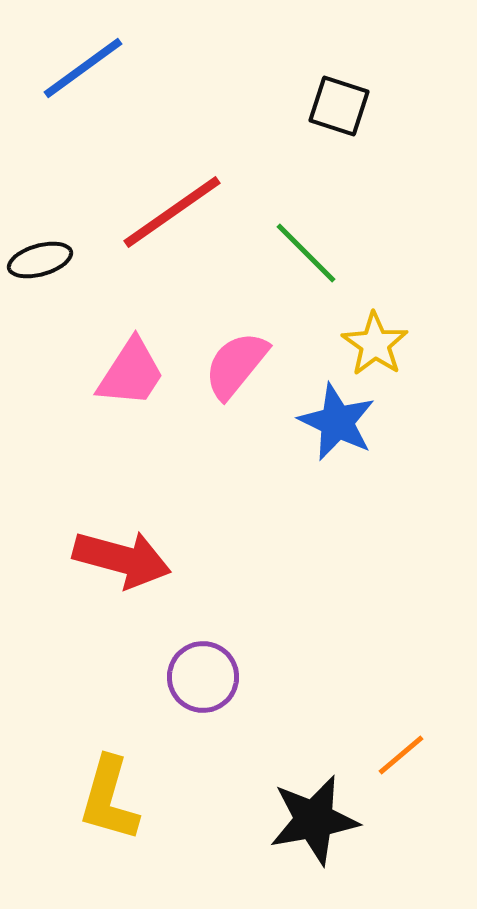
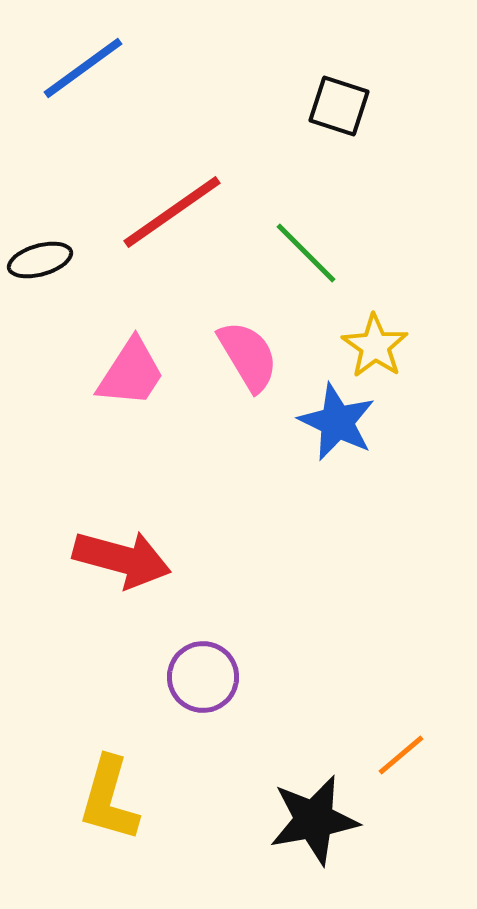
yellow star: moved 2 px down
pink semicircle: moved 12 px right, 9 px up; rotated 110 degrees clockwise
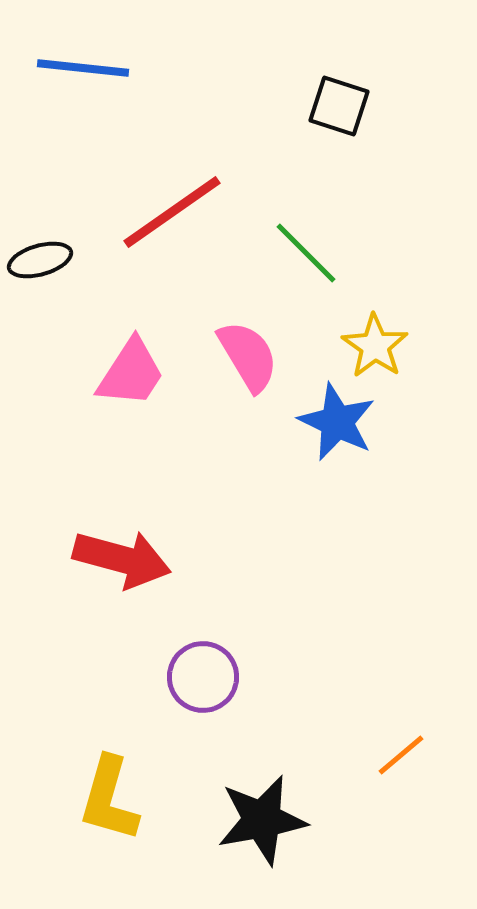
blue line: rotated 42 degrees clockwise
black star: moved 52 px left
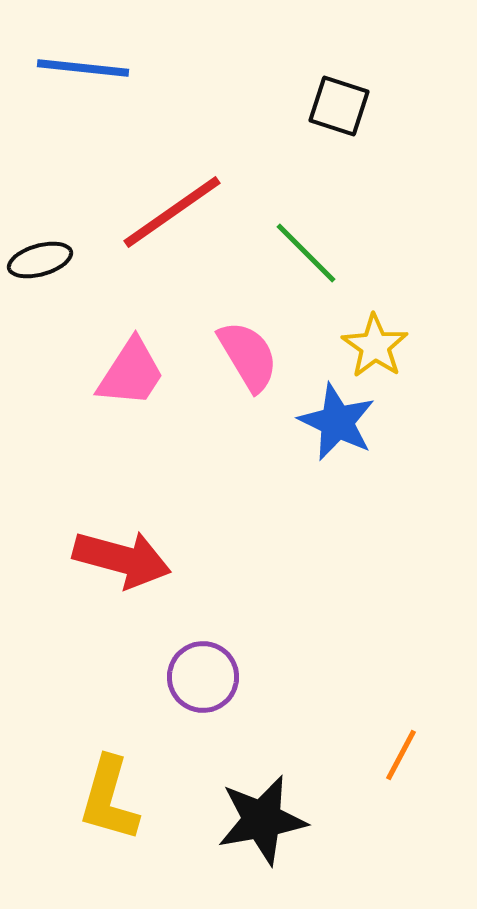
orange line: rotated 22 degrees counterclockwise
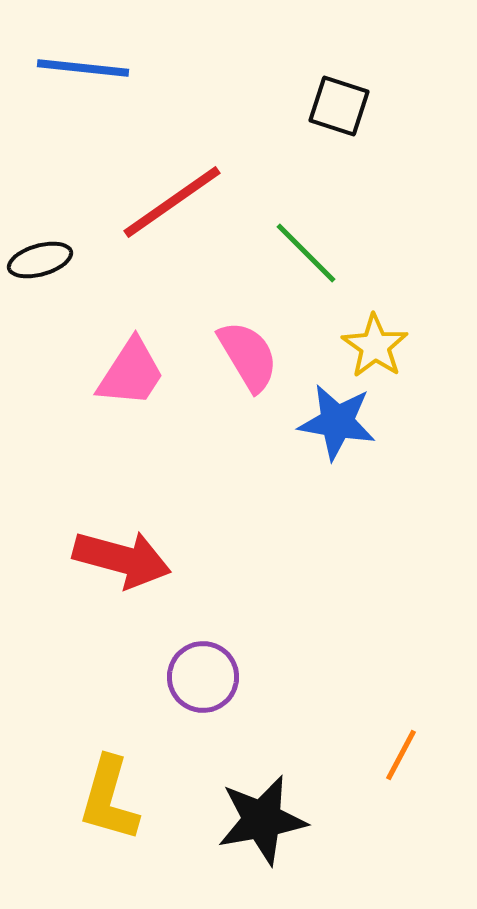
red line: moved 10 px up
blue star: rotated 16 degrees counterclockwise
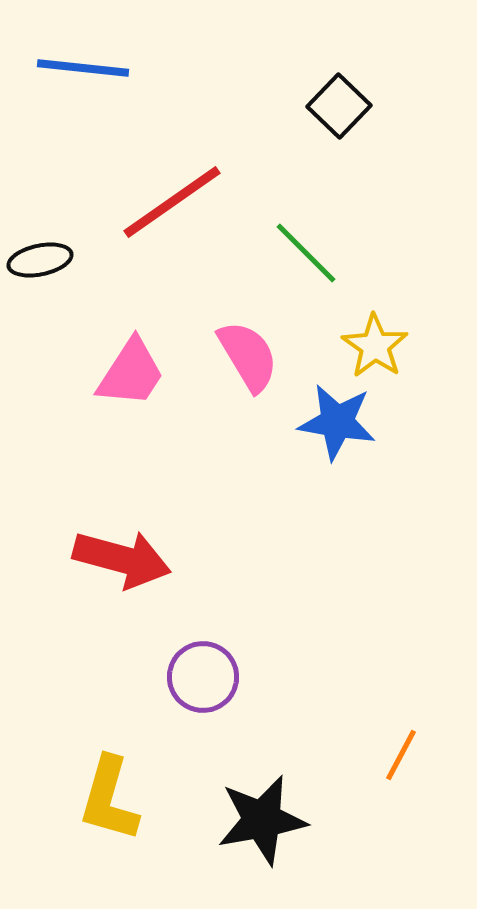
black square: rotated 26 degrees clockwise
black ellipse: rotated 4 degrees clockwise
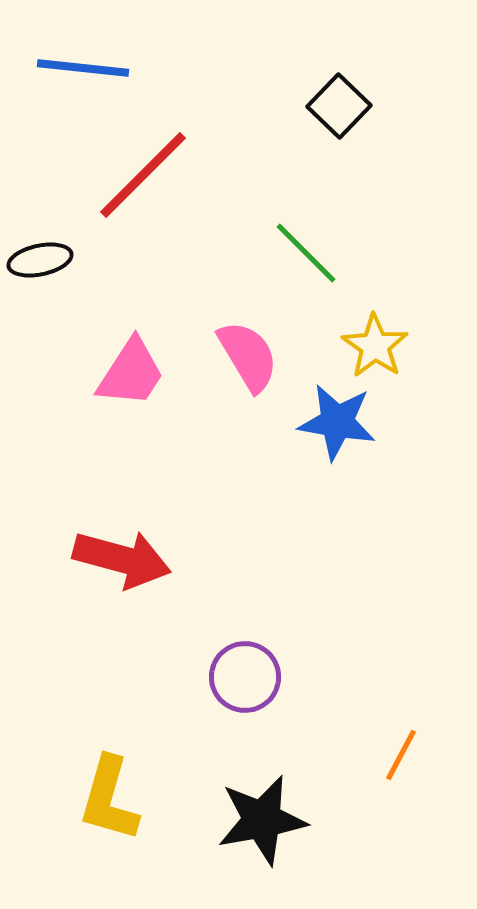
red line: moved 29 px left, 27 px up; rotated 10 degrees counterclockwise
purple circle: moved 42 px right
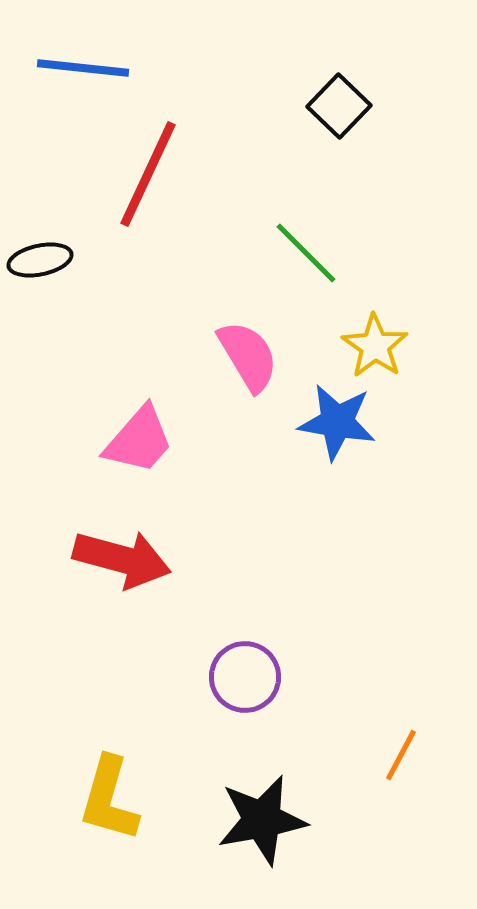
red line: moved 5 px right, 1 px up; rotated 20 degrees counterclockwise
pink trapezoid: moved 8 px right, 67 px down; rotated 8 degrees clockwise
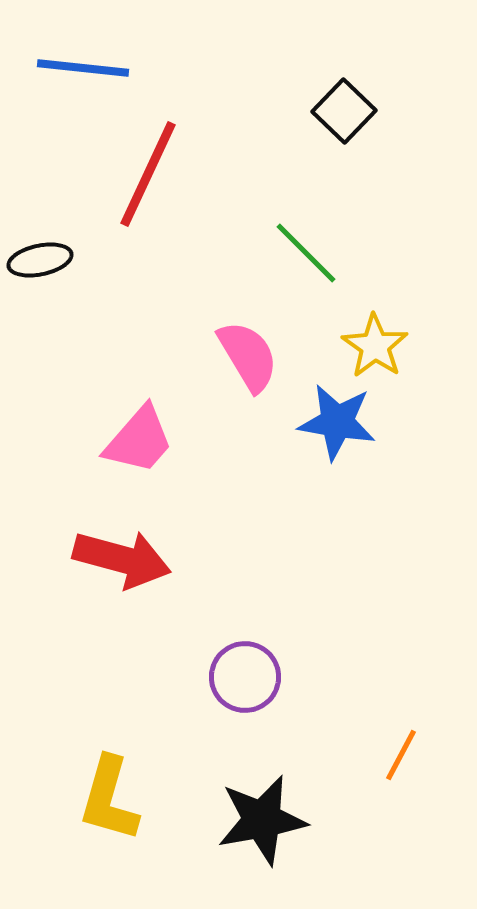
black square: moved 5 px right, 5 px down
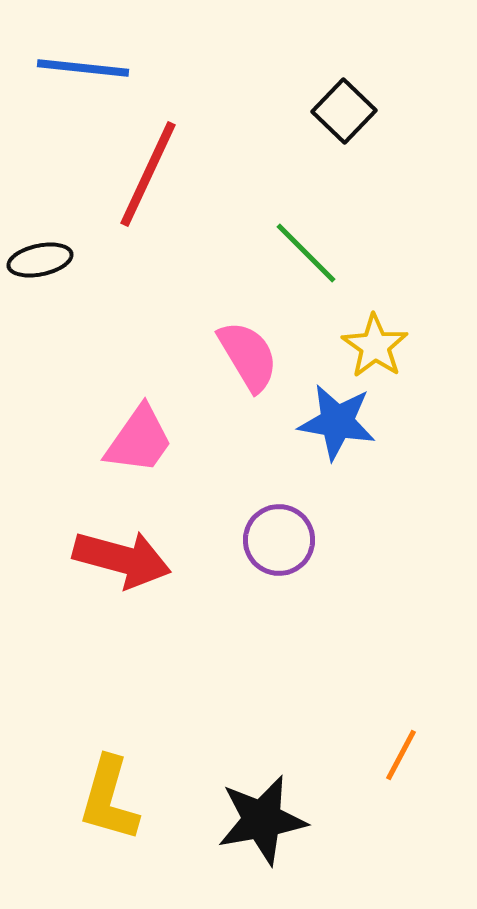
pink trapezoid: rotated 6 degrees counterclockwise
purple circle: moved 34 px right, 137 px up
